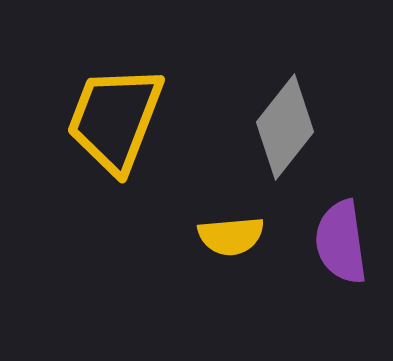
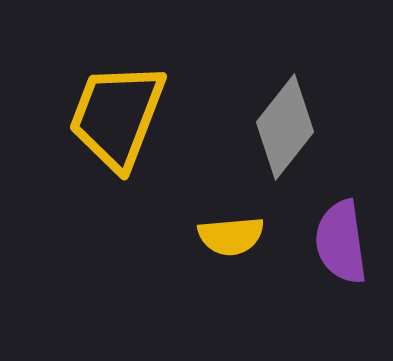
yellow trapezoid: moved 2 px right, 3 px up
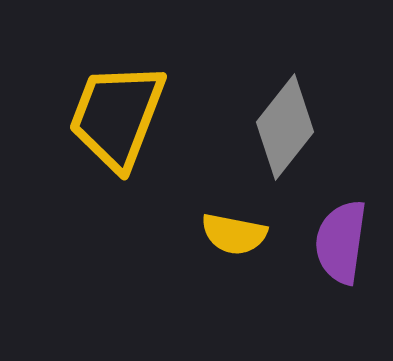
yellow semicircle: moved 3 px right, 2 px up; rotated 16 degrees clockwise
purple semicircle: rotated 16 degrees clockwise
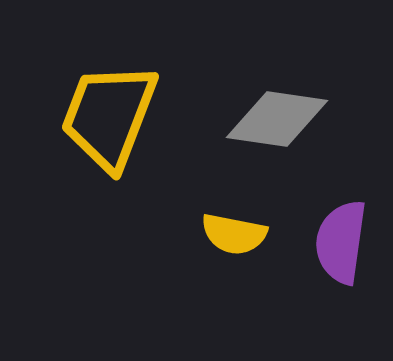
yellow trapezoid: moved 8 px left
gray diamond: moved 8 px left, 8 px up; rotated 60 degrees clockwise
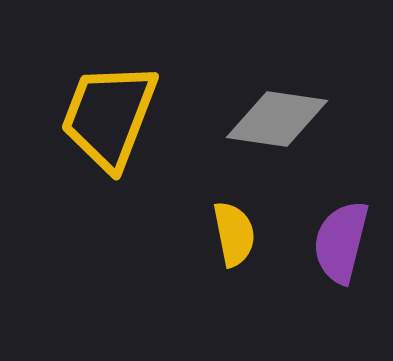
yellow semicircle: rotated 112 degrees counterclockwise
purple semicircle: rotated 6 degrees clockwise
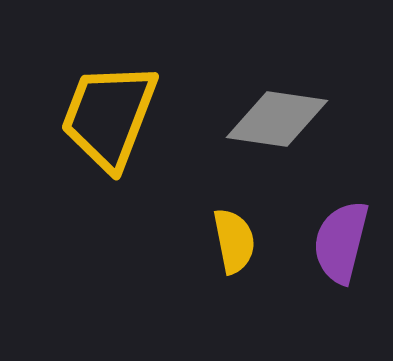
yellow semicircle: moved 7 px down
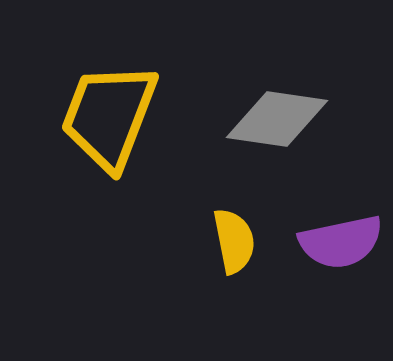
purple semicircle: rotated 116 degrees counterclockwise
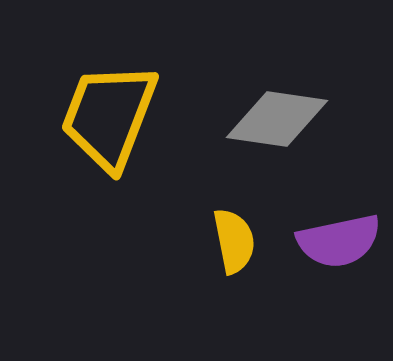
purple semicircle: moved 2 px left, 1 px up
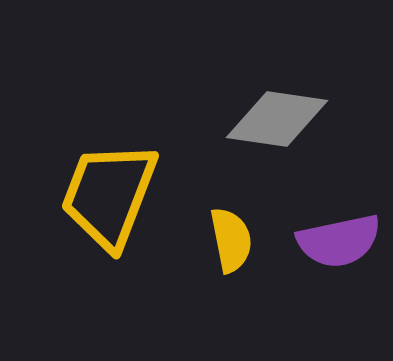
yellow trapezoid: moved 79 px down
yellow semicircle: moved 3 px left, 1 px up
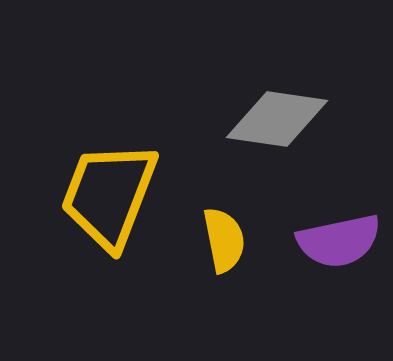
yellow semicircle: moved 7 px left
